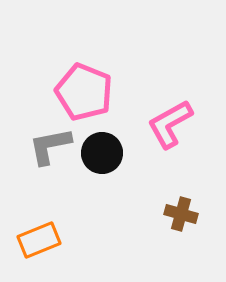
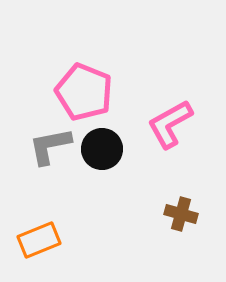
black circle: moved 4 px up
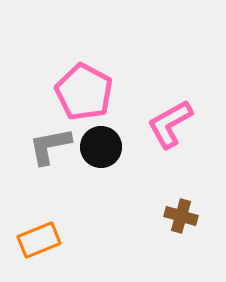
pink pentagon: rotated 6 degrees clockwise
black circle: moved 1 px left, 2 px up
brown cross: moved 2 px down
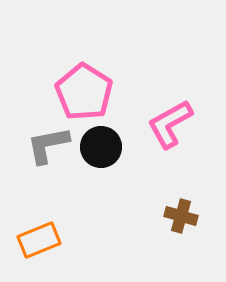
pink pentagon: rotated 4 degrees clockwise
gray L-shape: moved 2 px left, 1 px up
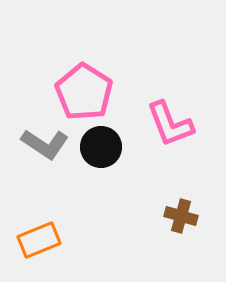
pink L-shape: rotated 82 degrees counterclockwise
gray L-shape: moved 3 px left, 1 px up; rotated 135 degrees counterclockwise
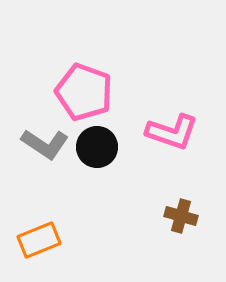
pink pentagon: rotated 12 degrees counterclockwise
pink L-shape: moved 2 px right, 8 px down; rotated 50 degrees counterclockwise
black circle: moved 4 px left
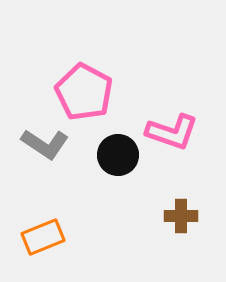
pink pentagon: rotated 8 degrees clockwise
black circle: moved 21 px right, 8 px down
brown cross: rotated 16 degrees counterclockwise
orange rectangle: moved 4 px right, 3 px up
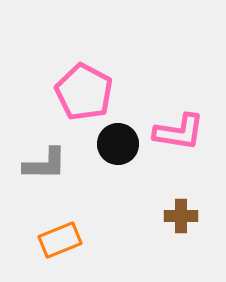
pink L-shape: moved 7 px right; rotated 10 degrees counterclockwise
gray L-shape: moved 20 px down; rotated 33 degrees counterclockwise
black circle: moved 11 px up
orange rectangle: moved 17 px right, 3 px down
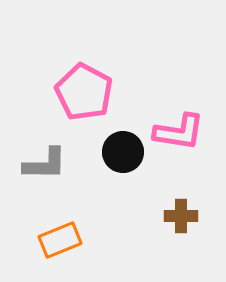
black circle: moved 5 px right, 8 px down
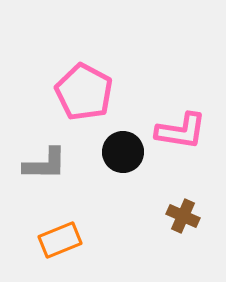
pink L-shape: moved 2 px right, 1 px up
brown cross: moved 2 px right; rotated 24 degrees clockwise
